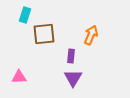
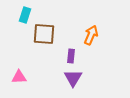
brown square: rotated 10 degrees clockwise
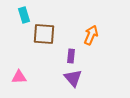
cyan rectangle: moved 1 px left; rotated 35 degrees counterclockwise
purple triangle: rotated 12 degrees counterclockwise
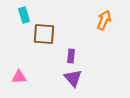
orange arrow: moved 13 px right, 15 px up
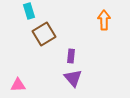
cyan rectangle: moved 5 px right, 4 px up
orange arrow: rotated 24 degrees counterclockwise
brown square: rotated 35 degrees counterclockwise
pink triangle: moved 1 px left, 8 px down
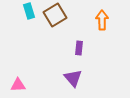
orange arrow: moved 2 px left
brown square: moved 11 px right, 19 px up
purple rectangle: moved 8 px right, 8 px up
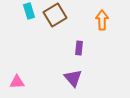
pink triangle: moved 1 px left, 3 px up
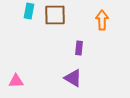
cyan rectangle: rotated 28 degrees clockwise
brown square: rotated 30 degrees clockwise
purple triangle: rotated 18 degrees counterclockwise
pink triangle: moved 1 px left, 1 px up
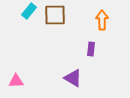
cyan rectangle: rotated 28 degrees clockwise
purple rectangle: moved 12 px right, 1 px down
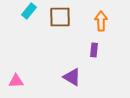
brown square: moved 5 px right, 2 px down
orange arrow: moved 1 px left, 1 px down
purple rectangle: moved 3 px right, 1 px down
purple triangle: moved 1 px left, 1 px up
